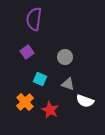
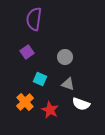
white semicircle: moved 4 px left, 3 px down
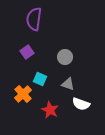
orange cross: moved 2 px left, 8 px up
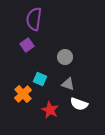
purple square: moved 7 px up
white semicircle: moved 2 px left
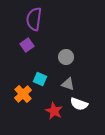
gray circle: moved 1 px right
red star: moved 4 px right, 1 px down
